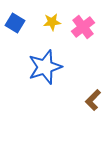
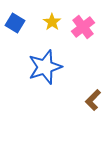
yellow star: rotated 30 degrees counterclockwise
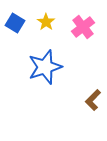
yellow star: moved 6 px left
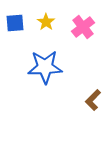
blue square: rotated 36 degrees counterclockwise
blue star: rotated 16 degrees clockwise
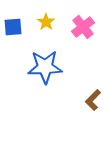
blue square: moved 2 px left, 4 px down
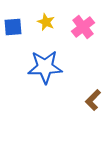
yellow star: rotated 12 degrees counterclockwise
